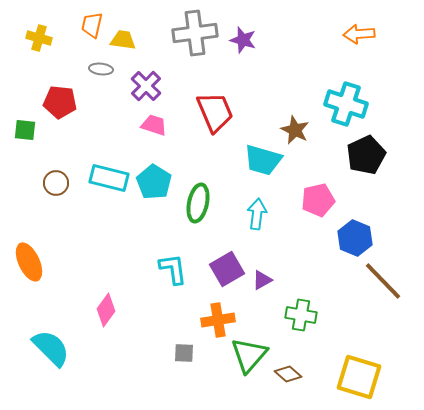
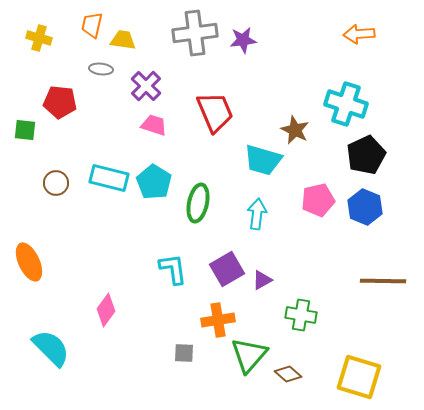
purple star: rotated 24 degrees counterclockwise
blue hexagon: moved 10 px right, 31 px up
brown line: rotated 45 degrees counterclockwise
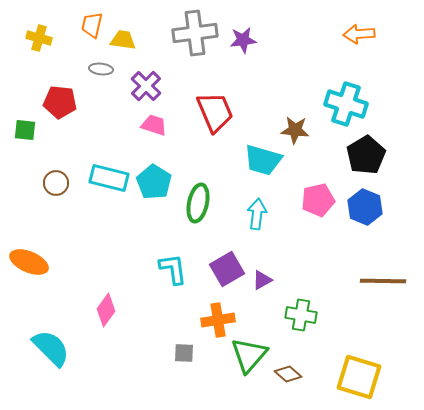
brown star: rotated 20 degrees counterclockwise
black pentagon: rotated 6 degrees counterclockwise
orange ellipse: rotated 42 degrees counterclockwise
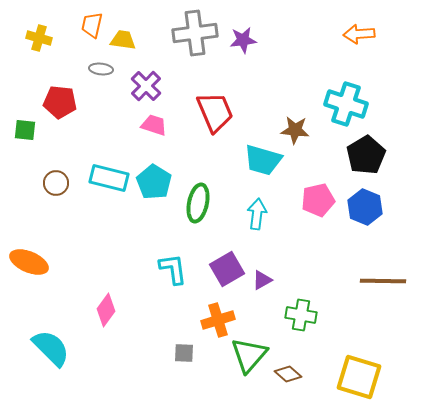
orange cross: rotated 8 degrees counterclockwise
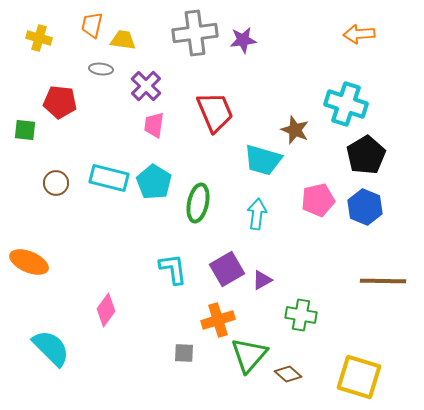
pink trapezoid: rotated 100 degrees counterclockwise
brown star: rotated 16 degrees clockwise
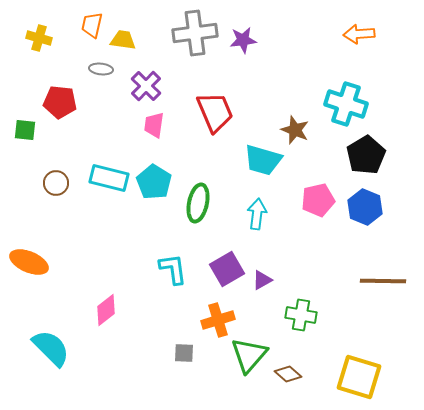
pink diamond: rotated 16 degrees clockwise
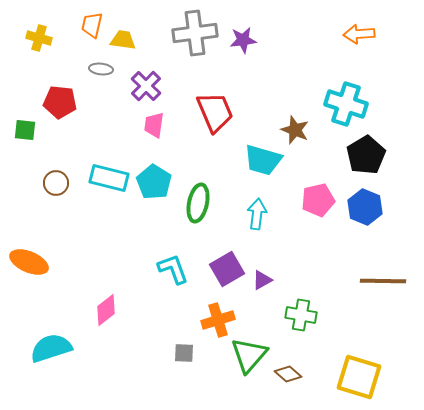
cyan L-shape: rotated 12 degrees counterclockwise
cyan semicircle: rotated 63 degrees counterclockwise
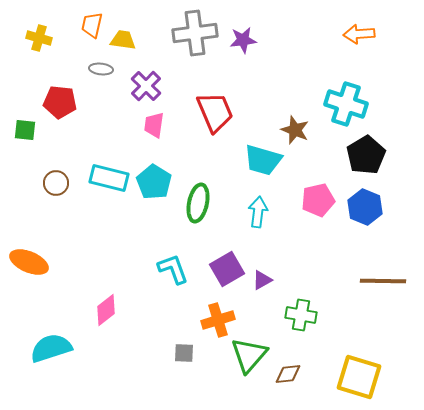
cyan arrow: moved 1 px right, 2 px up
brown diamond: rotated 48 degrees counterclockwise
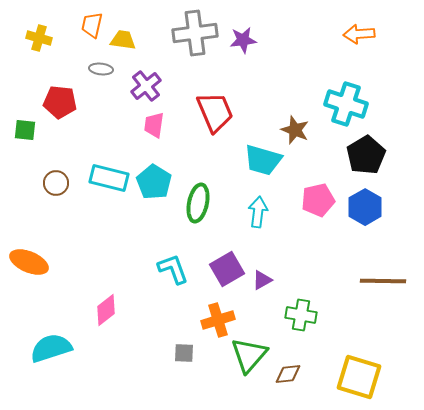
purple cross: rotated 8 degrees clockwise
blue hexagon: rotated 8 degrees clockwise
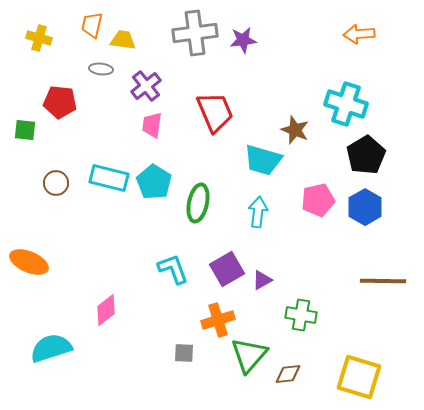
pink trapezoid: moved 2 px left
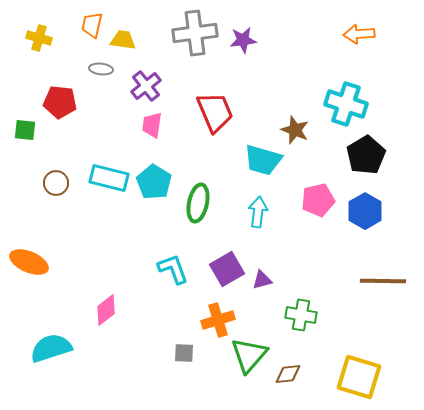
blue hexagon: moved 4 px down
purple triangle: rotated 15 degrees clockwise
